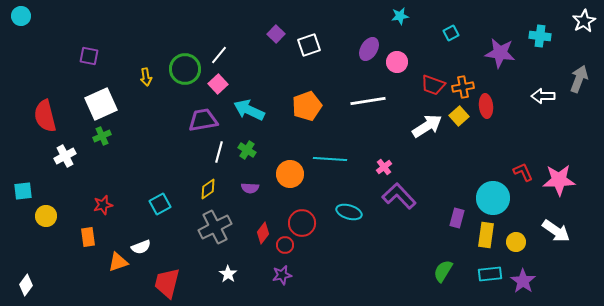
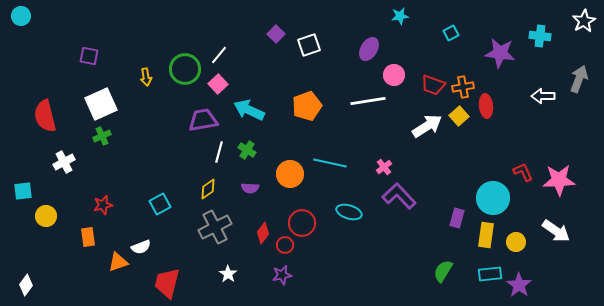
pink circle at (397, 62): moved 3 px left, 13 px down
white cross at (65, 156): moved 1 px left, 6 px down
cyan line at (330, 159): moved 4 px down; rotated 8 degrees clockwise
purple star at (523, 281): moved 4 px left, 4 px down
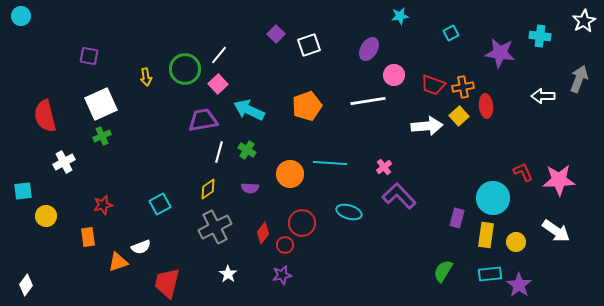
white arrow at (427, 126): rotated 28 degrees clockwise
cyan line at (330, 163): rotated 8 degrees counterclockwise
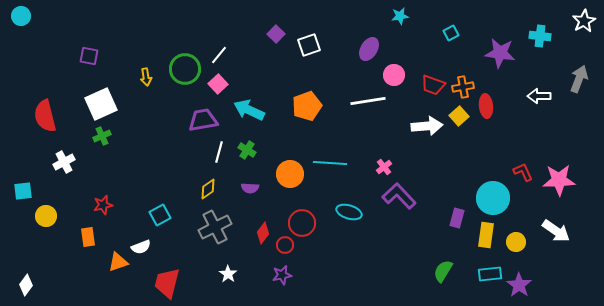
white arrow at (543, 96): moved 4 px left
cyan square at (160, 204): moved 11 px down
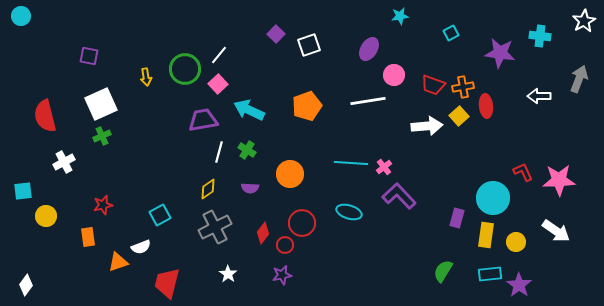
cyan line at (330, 163): moved 21 px right
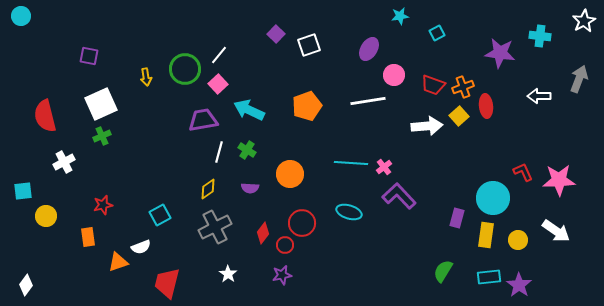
cyan square at (451, 33): moved 14 px left
orange cross at (463, 87): rotated 10 degrees counterclockwise
yellow circle at (516, 242): moved 2 px right, 2 px up
cyan rectangle at (490, 274): moved 1 px left, 3 px down
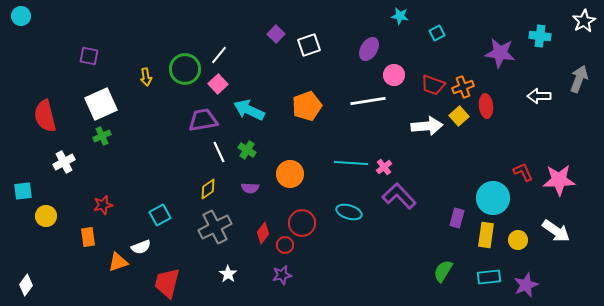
cyan star at (400, 16): rotated 18 degrees clockwise
white line at (219, 152): rotated 40 degrees counterclockwise
purple star at (519, 285): moved 7 px right; rotated 15 degrees clockwise
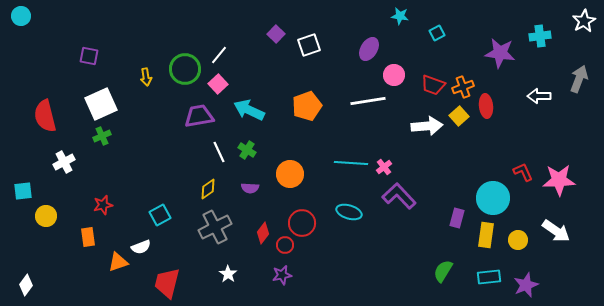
cyan cross at (540, 36): rotated 15 degrees counterclockwise
purple trapezoid at (203, 120): moved 4 px left, 4 px up
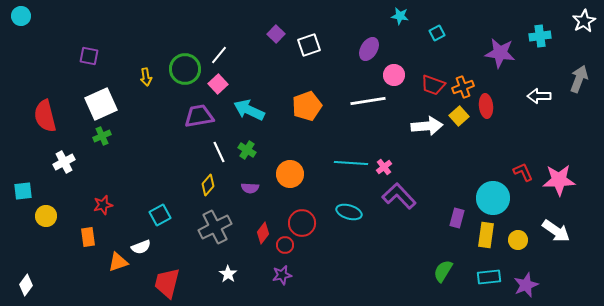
yellow diamond at (208, 189): moved 4 px up; rotated 15 degrees counterclockwise
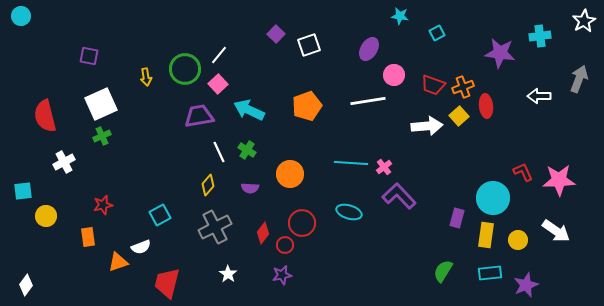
cyan rectangle at (489, 277): moved 1 px right, 4 px up
